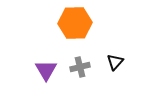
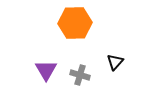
gray cross: moved 8 px down; rotated 30 degrees clockwise
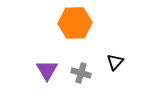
purple triangle: moved 1 px right
gray cross: moved 1 px right, 2 px up
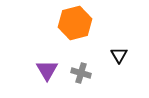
orange hexagon: rotated 12 degrees counterclockwise
black triangle: moved 4 px right, 7 px up; rotated 12 degrees counterclockwise
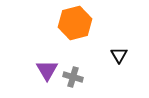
gray cross: moved 8 px left, 4 px down
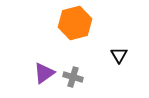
purple triangle: moved 3 px left, 3 px down; rotated 25 degrees clockwise
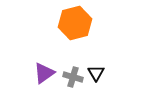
black triangle: moved 23 px left, 18 px down
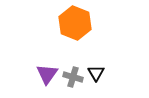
orange hexagon: rotated 24 degrees counterclockwise
purple triangle: moved 3 px right, 1 px down; rotated 20 degrees counterclockwise
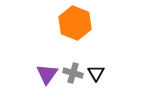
gray cross: moved 4 px up
